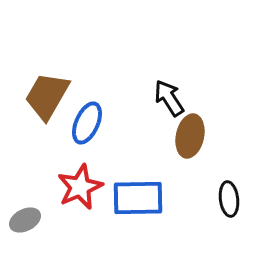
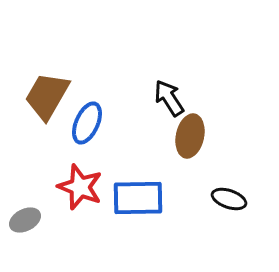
red star: rotated 27 degrees counterclockwise
black ellipse: rotated 64 degrees counterclockwise
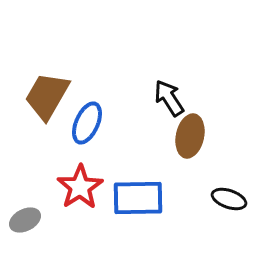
red star: rotated 18 degrees clockwise
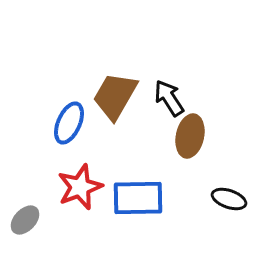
brown trapezoid: moved 68 px right
blue ellipse: moved 18 px left
red star: rotated 12 degrees clockwise
gray ellipse: rotated 20 degrees counterclockwise
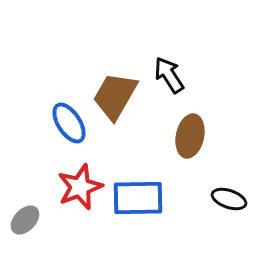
black arrow: moved 23 px up
blue ellipse: rotated 57 degrees counterclockwise
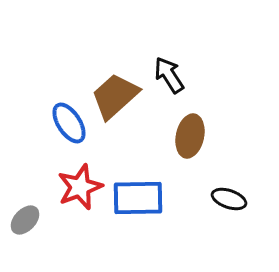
brown trapezoid: rotated 18 degrees clockwise
